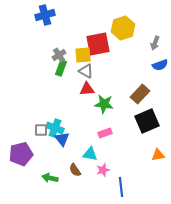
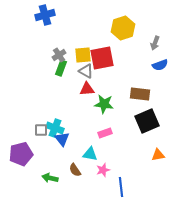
red square: moved 4 px right, 14 px down
brown rectangle: rotated 54 degrees clockwise
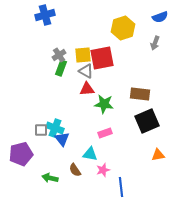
blue semicircle: moved 48 px up
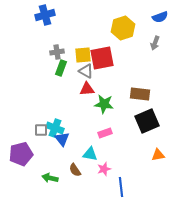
gray cross: moved 2 px left, 3 px up; rotated 24 degrees clockwise
pink star: moved 1 px right, 1 px up
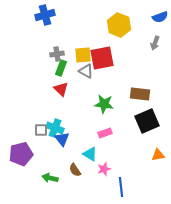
yellow hexagon: moved 4 px left, 3 px up; rotated 20 degrees counterclockwise
gray cross: moved 2 px down
red triangle: moved 26 px left; rotated 49 degrees clockwise
cyan triangle: rotated 21 degrees clockwise
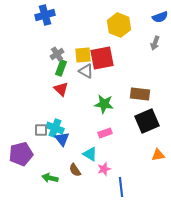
gray cross: rotated 24 degrees counterclockwise
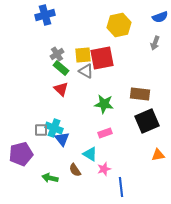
yellow hexagon: rotated 25 degrees clockwise
green rectangle: rotated 70 degrees counterclockwise
cyan cross: moved 1 px left
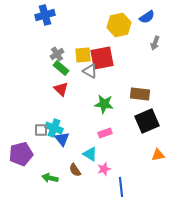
blue semicircle: moved 13 px left; rotated 14 degrees counterclockwise
gray triangle: moved 4 px right
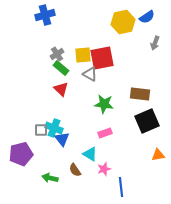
yellow hexagon: moved 4 px right, 3 px up
gray triangle: moved 3 px down
